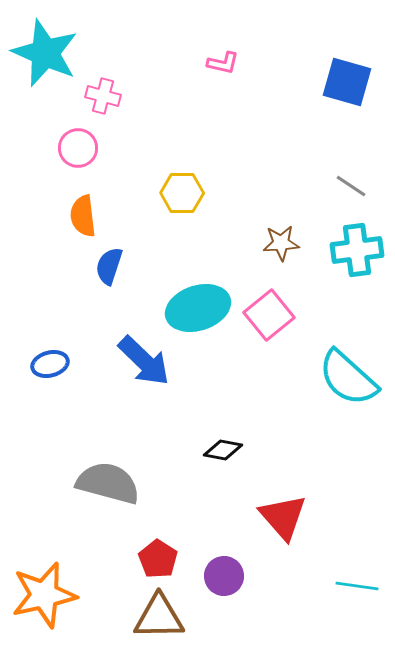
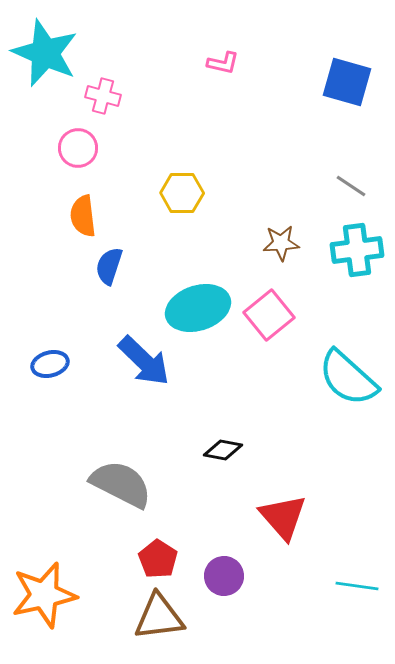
gray semicircle: moved 13 px right, 1 px down; rotated 12 degrees clockwise
brown triangle: rotated 6 degrees counterclockwise
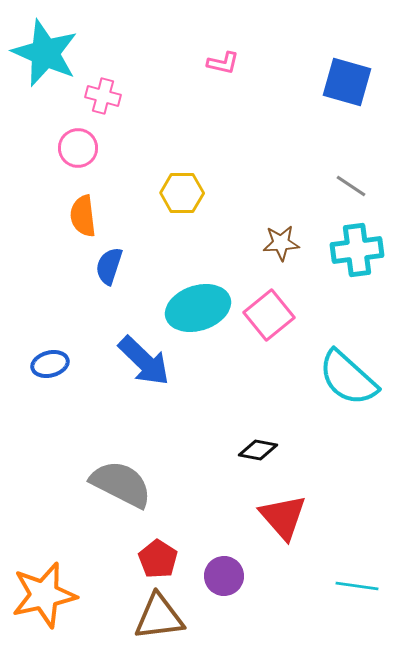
black diamond: moved 35 px right
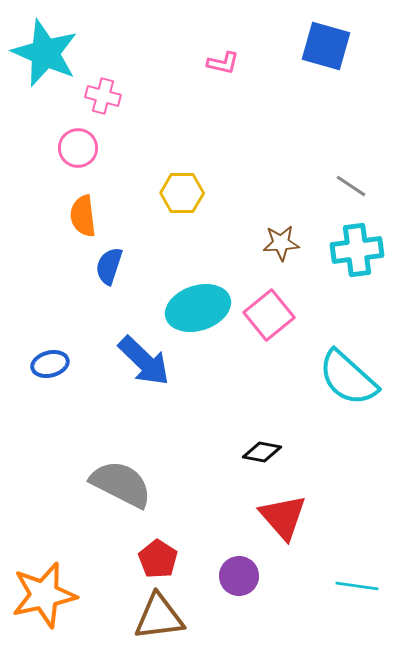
blue square: moved 21 px left, 36 px up
black diamond: moved 4 px right, 2 px down
purple circle: moved 15 px right
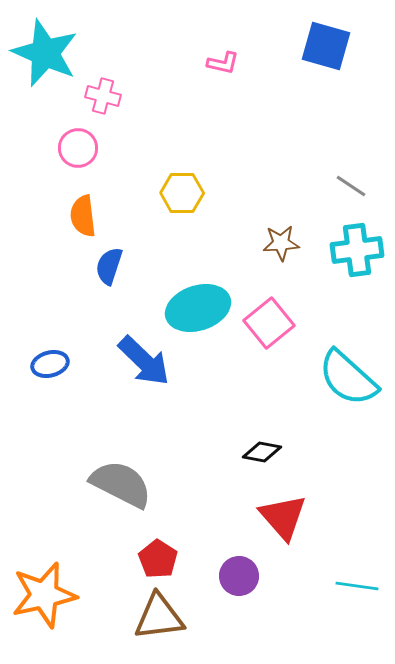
pink square: moved 8 px down
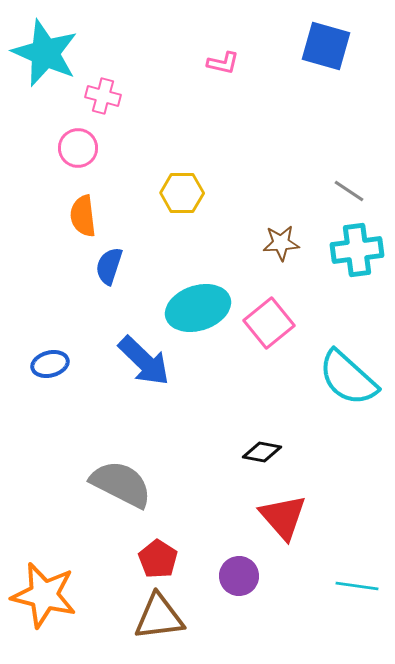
gray line: moved 2 px left, 5 px down
orange star: rotated 26 degrees clockwise
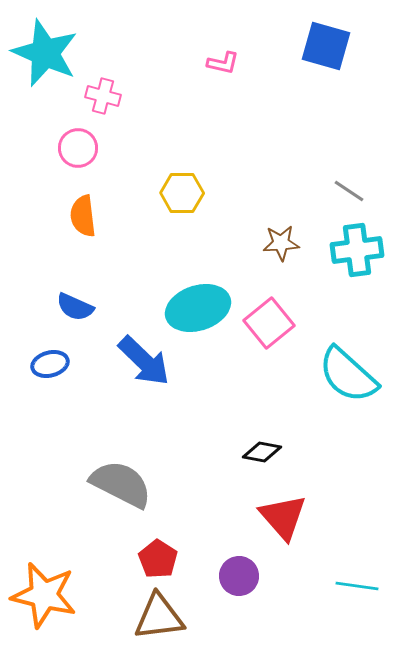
blue semicircle: moved 34 px left, 41 px down; rotated 84 degrees counterclockwise
cyan semicircle: moved 3 px up
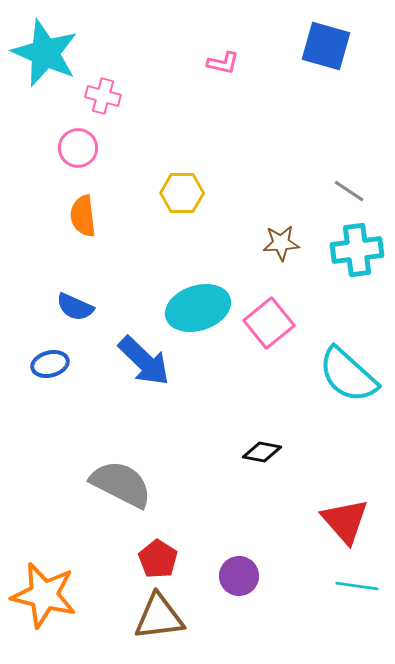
red triangle: moved 62 px right, 4 px down
